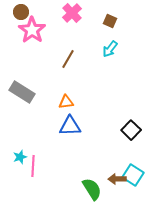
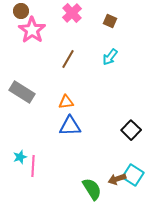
brown circle: moved 1 px up
cyan arrow: moved 8 px down
brown arrow: rotated 18 degrees counterclockwise
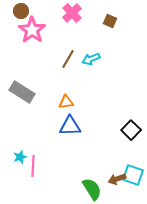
cyan arrow: moved 19 px left, 2 px down; rotated 30 degrees clockwise
cyan square: rotated 15 degrees counterclockwise
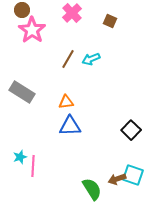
brown circle: moved 1 px right, 1 px up
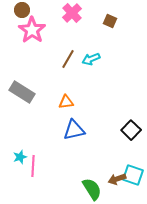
blue triangle: moved 4 px right, 4 px down; rotated 10 degrees counterclockwise
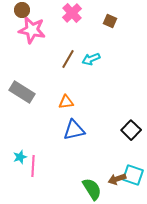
pink star: rotated 24 degrees counterclockwise
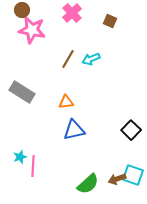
green semicircle: moved 4 px left, 5 px up; rotated 80 degrees clockwise
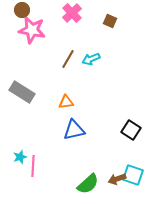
black square: rotated 12 degrees counterclockwise
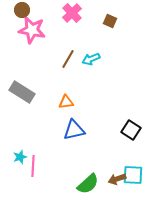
cyan square: rotated 15 degrees counterclockwise
